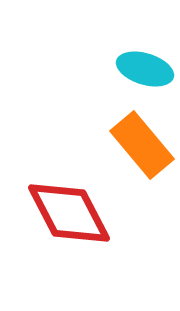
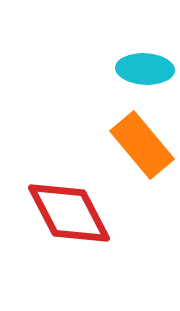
cyan ellipse: rotated 14 degrees counterclockwise
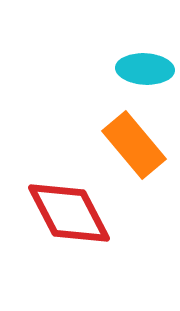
orange rectangle: moved 8 px left
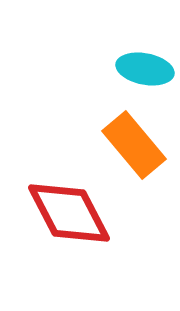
cyan ellipse: rotated 8 degrees clockwise
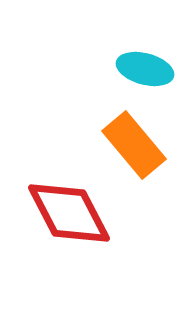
cyan ellipse: rotated 4 degrees clockwise
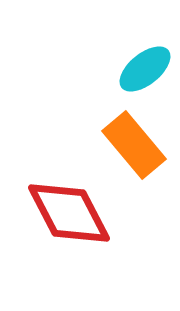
cyan ellipse: rotated 54 degrees counterclockwise
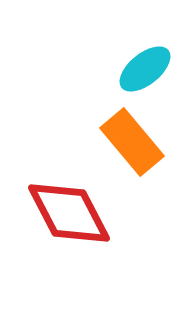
orange rectangle: moved 2 px left, 3 px up
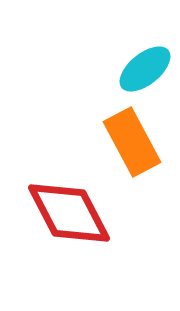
orange rectangle: rotated 12 degrees clockwise
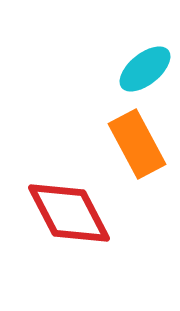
orange rectangle: moved 5 px right, 2 px down
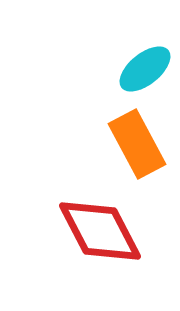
red diamond: moved 31 px right, 18 px down
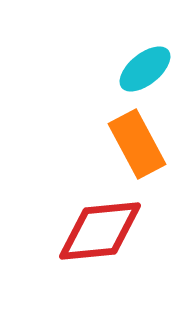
red diamond: rotated 68 degrees counterclockwise
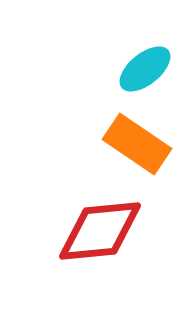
orange rectangle: rotated 28 degrees counterclockwise
